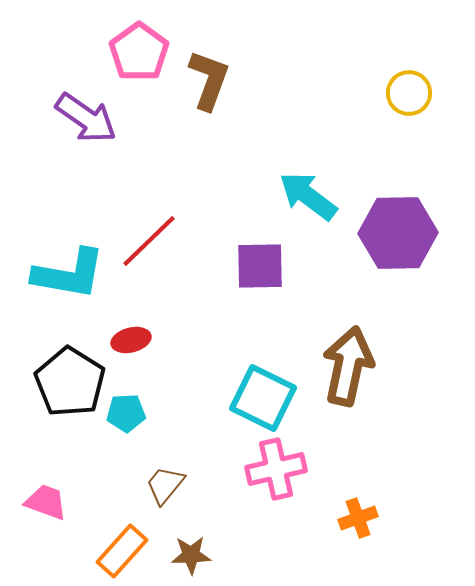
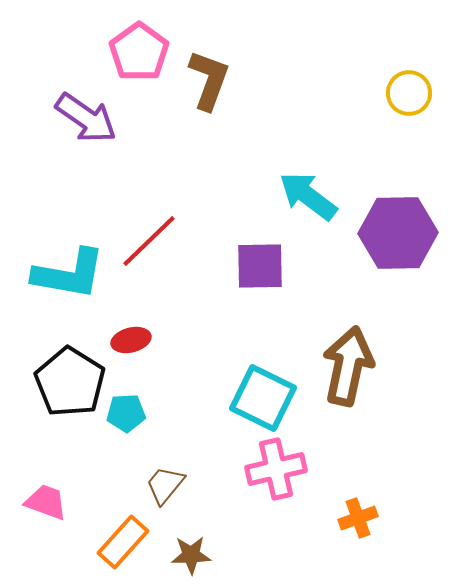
orange rectangle: moved 1 px right, 9 px up
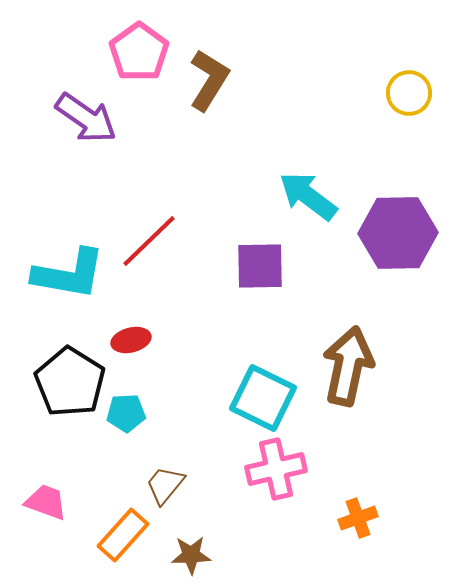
brown L-shape: rotated 12 degrees clockwise
orange rectangle: moved 7 px up
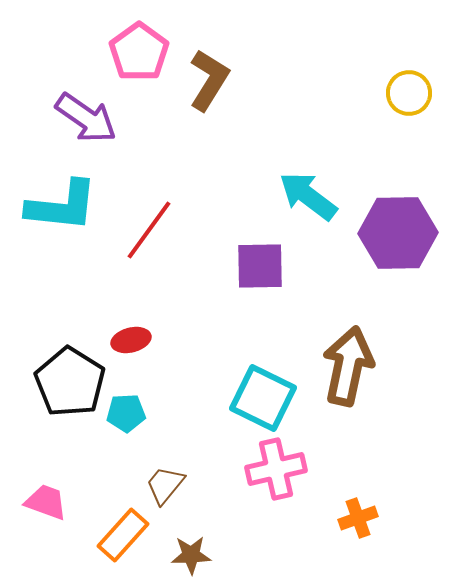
red line: moved 11 px up; rotated 10 degrees counterclockwise
cyan L-shape: moved 7 px left, 68 px up; rotated 4 degrees counterclockwise
